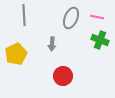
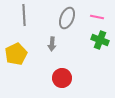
gray ellipse: moved 4 px left
red circle: moved 1 px left, 2 px down
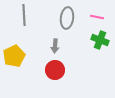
gray ellipse: rotated 15 degrees counterclockwise
gray arrow: moved 3 px right, 2 px down
yellow pentagon: moved 2 px left, 2 px down
red circle: moved 7 px left, 8 px up
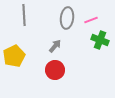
pink line: moved 6 px left, 3 px down; rotated 32 degrees counterclockwise
gray arrow: rotated 144 degrees counterclockwise
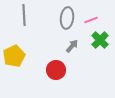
green cross: rotated 24 degrees clockwise
gray arrow: moved 17 px right
red circle: moved 1 px right
